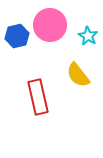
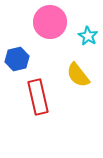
pink circle: moved 3 px up
blue hexagon: moved 23 px down
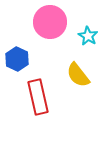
blue hexagon: rotated 20 degrees counterclockwise
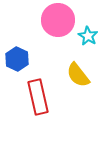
pink circle: moved 8 px right, 2 px up
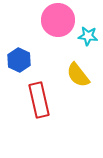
cyan star: rotated 24 degrees counterclockwise
blue hexagon: moved 2 px right, 1 px down
red rectangle: moved 1 px right, 3 px down
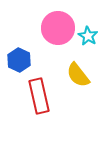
pink circle: moved 8 px down
cyan star: rotated 24 degrees clockwise
red rectangle: moved 4 px up
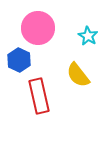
pink circle: moved 20 px left
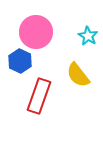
pink circle: moved 2 px left, 4 px down
blue hexagon: moved 1 px right, 1 px down
red rectangle: rotated 32 degrees clockwise
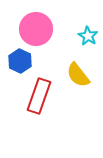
pink circle: moved 3 px up
